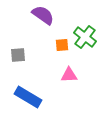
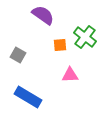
orange square: moved 2 px left
gray square: rotated 35 degrees clockwise
pink triangle: moved 1 px right
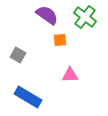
purple semicircle: moved 4 px right
green cross: moved 20 px up
orange square: moved 5 px up
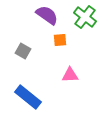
gray square: moved 5 px right, 4 px up
blue rectangle: rotated 8 degrees clockwise
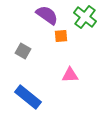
orange square: moved 1 px right, 4 px up
